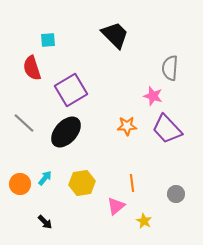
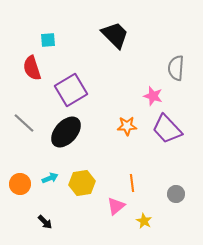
gray semicircle: moved 6 px right
cyan arrow: moved 5 px right; rotated 28 degrees clockwise
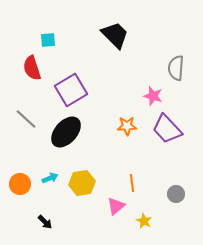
gray line: moved 2 px right, 4 px up
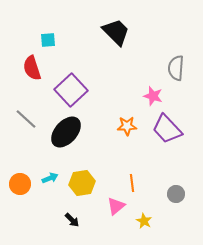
black trapezoid: moved 1 px right, 3 px up
purple square: rotated 12 degrees counterclockwise
black arrow: moved 27 px right, 2 px up
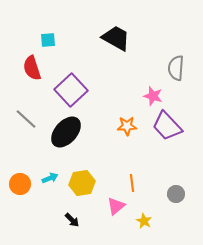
black trapezoid: moved 6 px down; rotated 16 degrees counterclockwise
purple trapezoid: moved 3 px up
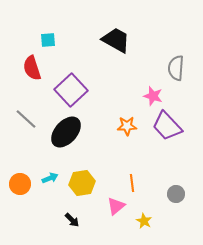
black trapezoid: moved 2 px down
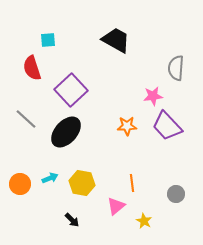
pink star: rotated 24 degrees counterclockwise
yellow hexagon: rotated 20 degrees clockwise
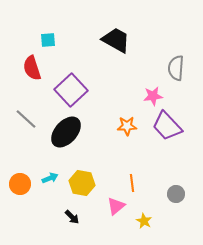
black arrow: moved 3 px up
